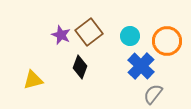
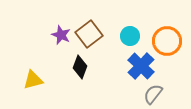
brown square: moved 2 px down
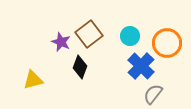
purple star: moved 7 px down
orange circle: moved 2 px down
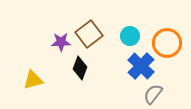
purple star: rotated 24 degrees counterclockwise
black diamond: moved 1 px down
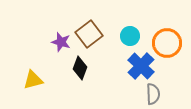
purple star: rotated 18 degrees clockwise
gray semicircle: rotated 140 degrees clockwise
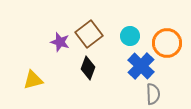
purple star: moved 1 px left
black diamond: moved 8 px right
